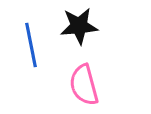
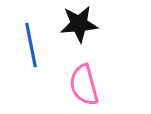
black star: moved 2 px up
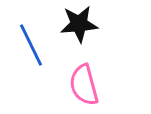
blue line: rotated 15 degrees counterclockwise
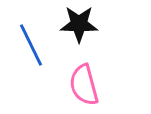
black star: rotated 6 degrees clockwise
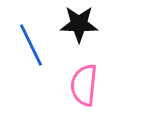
pink semicircle: rotated 21 degrees clockwise
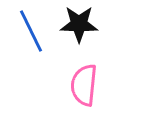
blue line: moved 14 px up
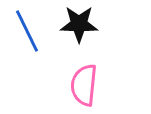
blue line: moved 4 px left
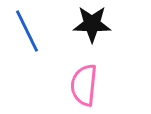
black star: moved 13 px right
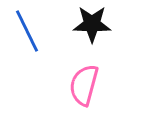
pink semicircle: rotated 9 degrees clockwise
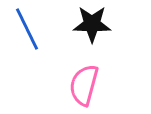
blue line: moved 2 px up
